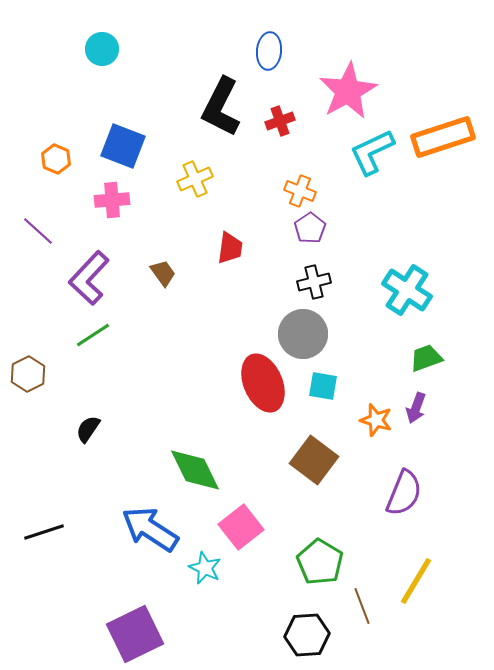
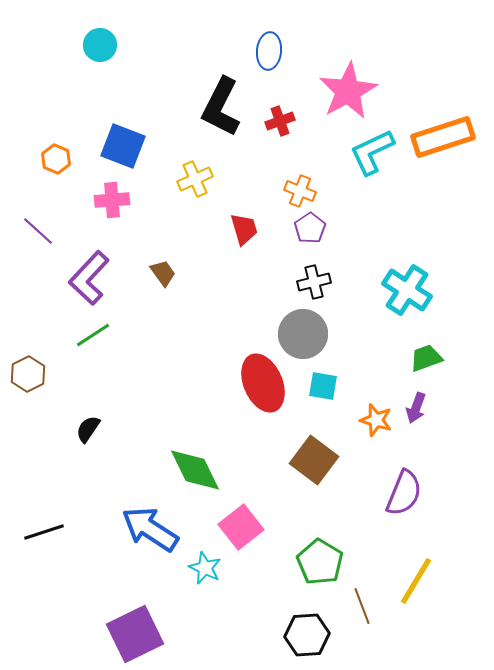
cyan circle: moved 2 px left, 4 px up
red trapezoid: moved 14 px right, 19 px up; rotated 24 degrees counterclockwise
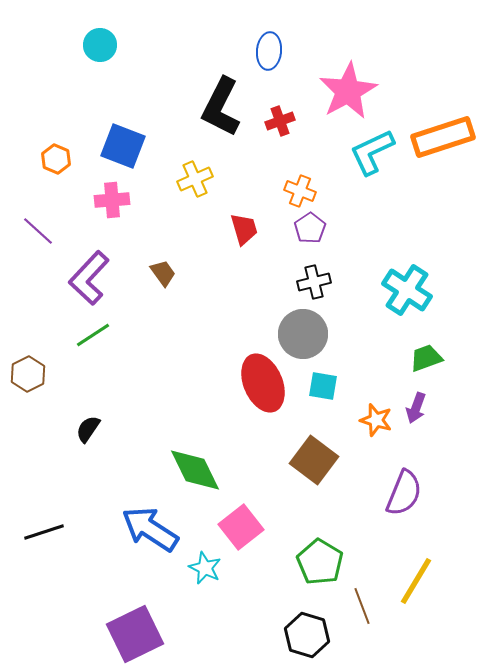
black hexagon: rotated 21 degrees clockwise
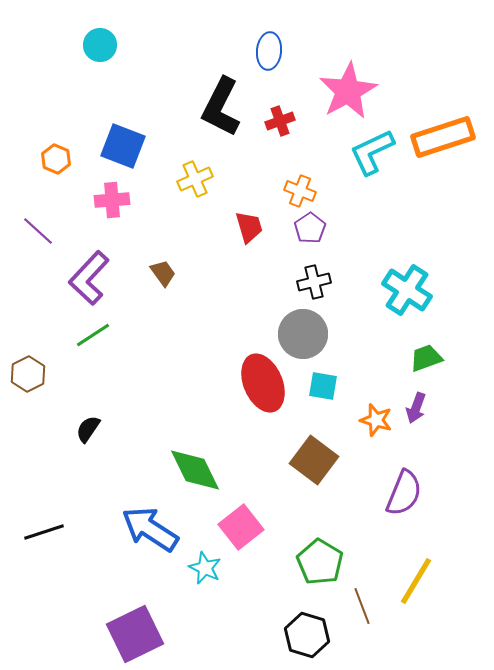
red trapezoid: moved 5 px right, 2 px up
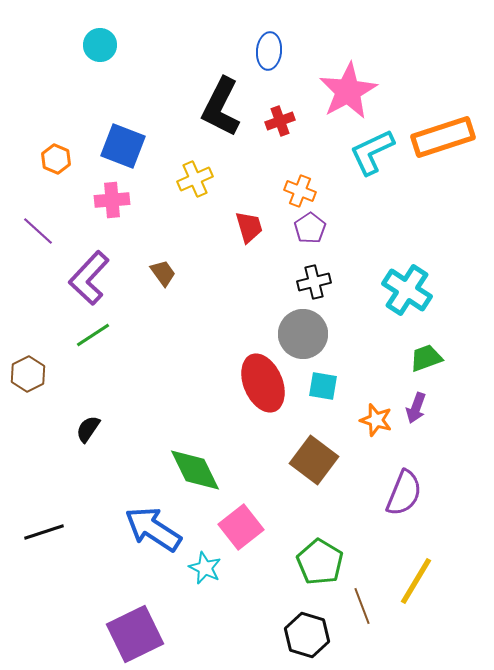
blue arrow: moved 3 px right
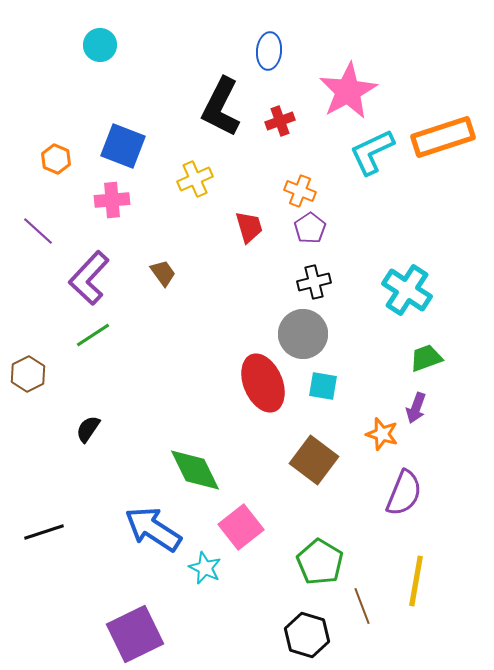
orange star: moved 6 px right, 14 px down
yellow line: rotated 21 degrees counterclockwise
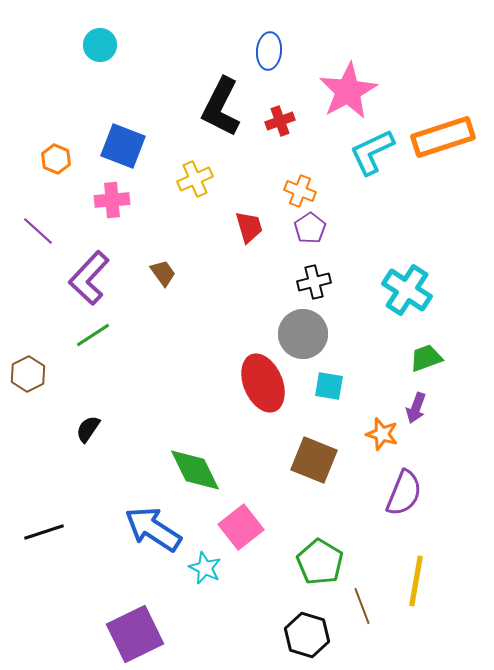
cyan square: moved 6 px right
brown square: rotated 15 degrees counterclockwise
